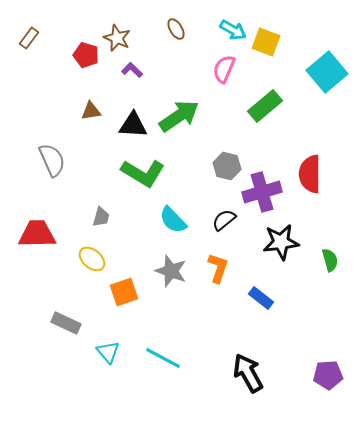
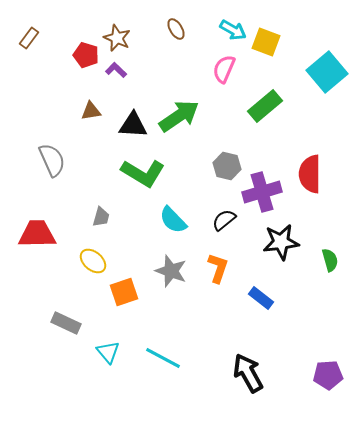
purple L-shape: moved 16 px left
yellow ellipse: moved 1 px right, 2 px down
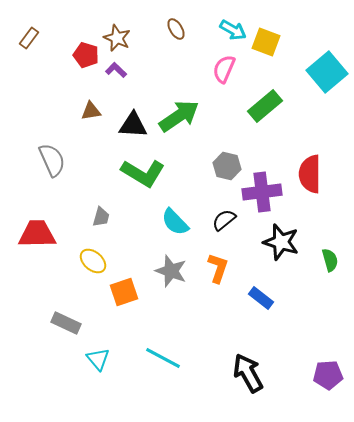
purple cross: rotated 9 degrees clockwise
cyan semicircle: moved 2 px right, 2 px down
black star: rotated 24 degrees clockwise
cyan triangle: moved 10 px left, 7 px down
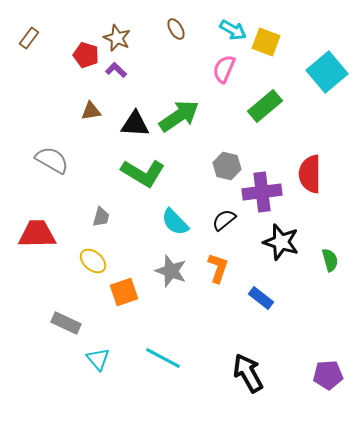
black triangle: moved 2 px right, 1 px up
gray semicircle: rotated 36 degrees counterclockwise
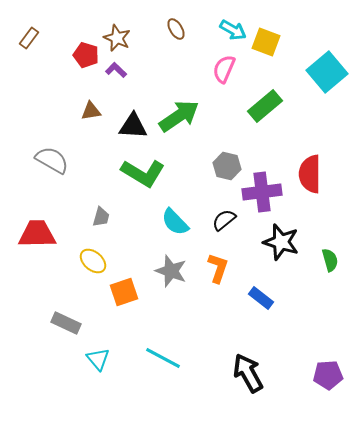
black triangle: moved 2 px left, 2 px down
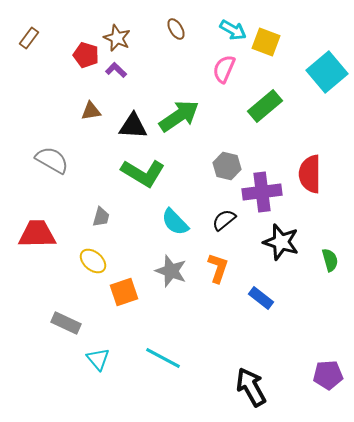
black arrow: moved 3 px right, 14 px down
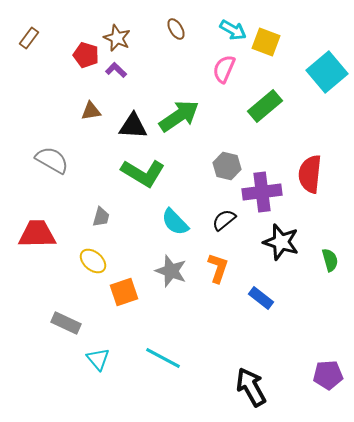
red semicircle: rotated 6 degrees clockwise
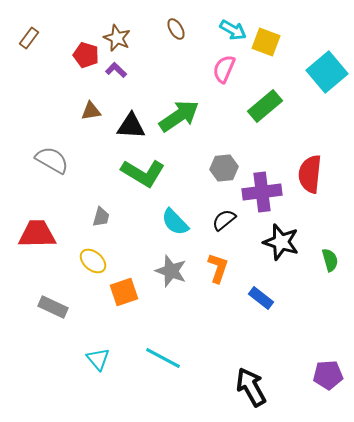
black triangle: moved 2 px left
gray hexagon: moved 3 px left, 2 px down; rotated 20 degrees counterclockwise
gray rectangle: moved 13 px left, 16 px up
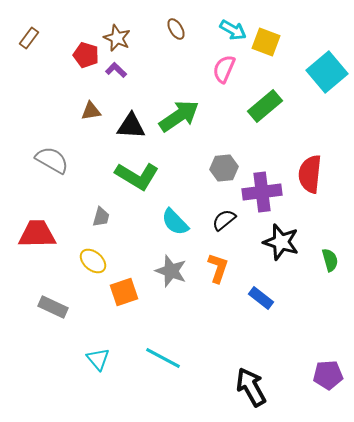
green L-shape: moved 6 px left, 3 px down
